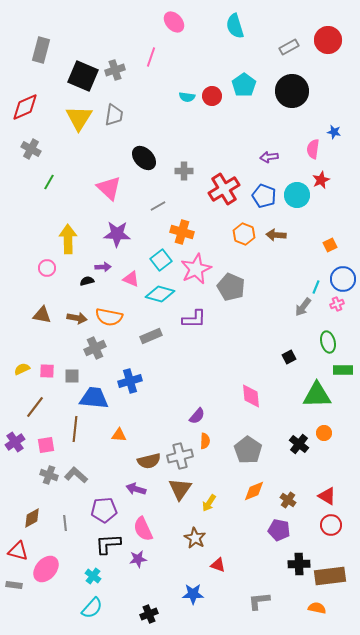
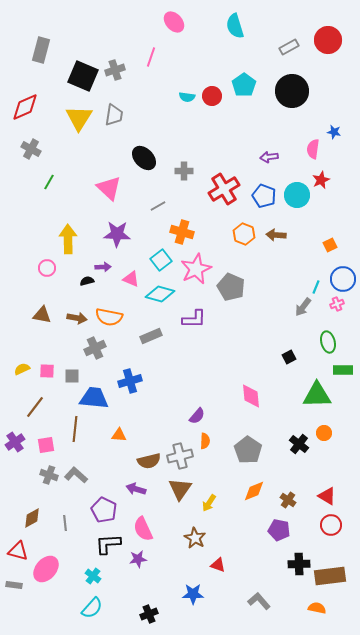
purple pentagon at (104, 510): rotated 30 degrees clockwise
gray L-shape at (259, 601): rotated 55 degrees clockwise
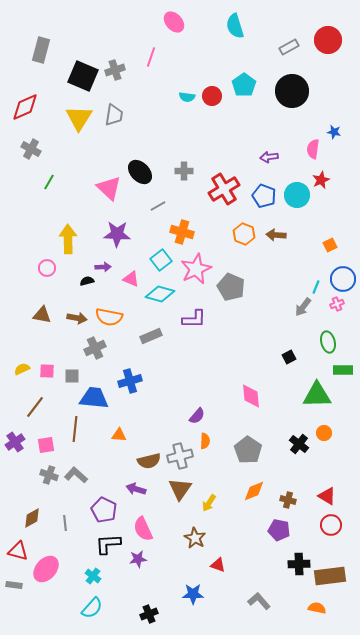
black ellipse at (144, 158): moved 4 px left, 14 px down
brown cross at (288, 500): rotated 21 degrees counterclockwise
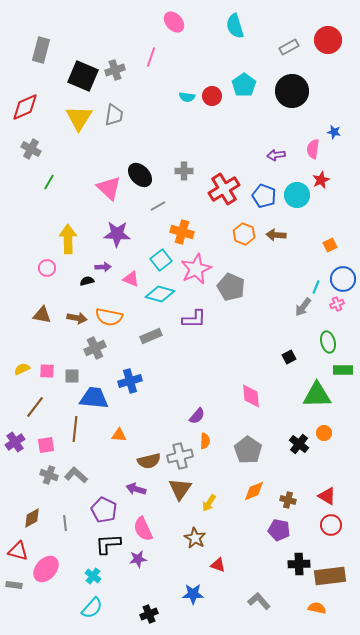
purple arrow at (269, 157): moved 7 px right, 2 px up
black ellipse at (140, 172): moved 3 px down
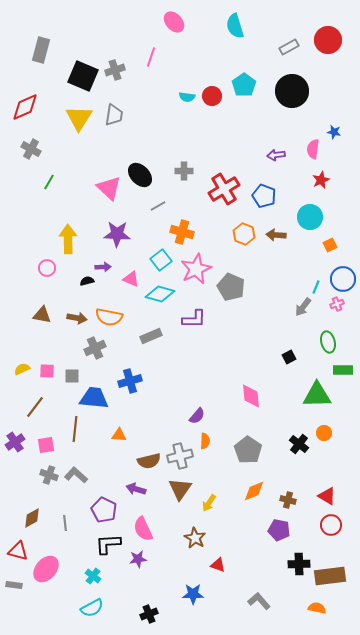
cyan circle at (297, 195): moved 13 px right, 22 px down
cyan semicircle at (92, 608): rotated 20 degrees clockwise
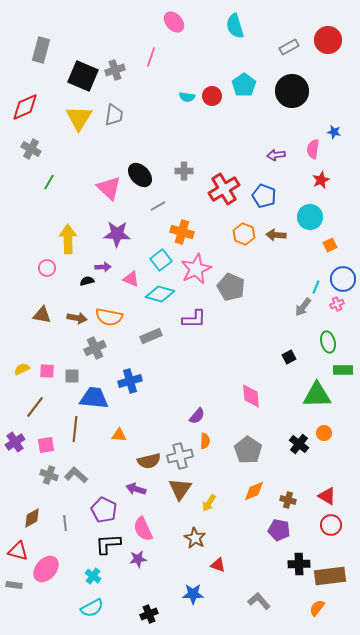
orange semicircle at (317, 608): rotated 66 degrees counterclockwise
